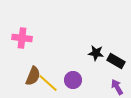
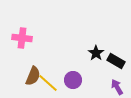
black star: rotated 28 degrees clockwise
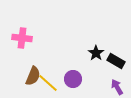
purple circle: moved 1 px up
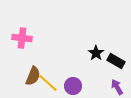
purple circle: moved 7 px down
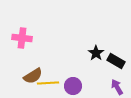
brown semicircle: rotated 36 degrees clockwise
yellow line: rotated 45 degrees counterclockwise
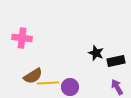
black star: rotated 14 degrees counterclockwise
black rectangle: rotated 42 degrees counterclockwise
purple circle: moved 3 px left, 1 px down
